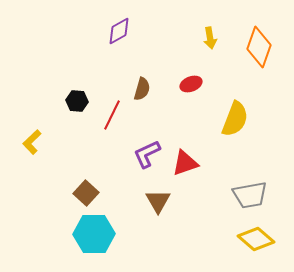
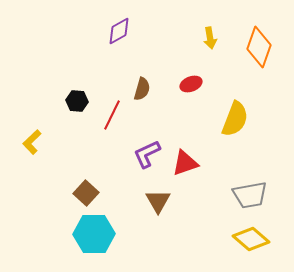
yellow diamond: moved 5 px left
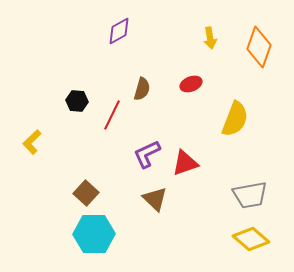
brown triangle: moved 3 px left, 2 px up; rotated 16 degrees counterclockwise
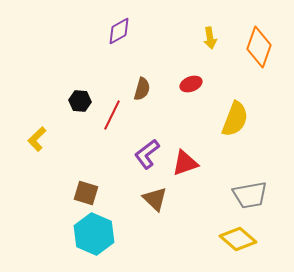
black hexagon: moved 3 px right
yellow L-shape: moved 5 px right, 3 px up
purple L-shape: rotated 12 degrees counterclockwise
brown square: rotated 25 degrees counterclockwise
cyan hexagon: rotated 24 degrees clockwise
yellow diamond: moved 13 px left
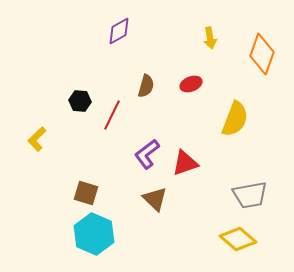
orange diamond: moved 3 px right, 7 px down
brown semicircle: moved 4 px right, 3 px up
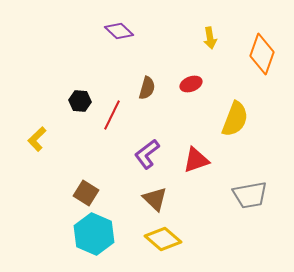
purple diamond: rotated 72 degrees clockwise
brown semicircle: moved 1 px right, 2 px down
red triangle: moved 11 px right, 3 px up
brown square: rotated 15 degrees clockwise
yellow diamond: moved 75 px left
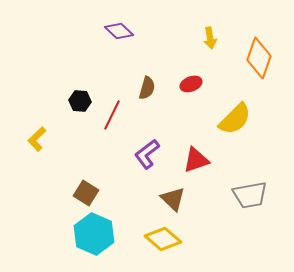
orange diamond: moved 3 px left, 4 px down
yellow semicircle: rotated 24 degrees clockwise
brown triangle: moved 18 px right
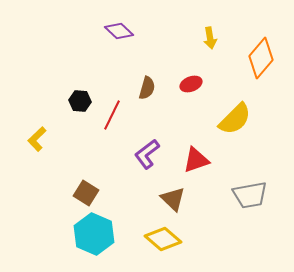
orange diamond: moved 2 px right; rotated 21 degrees clockwise
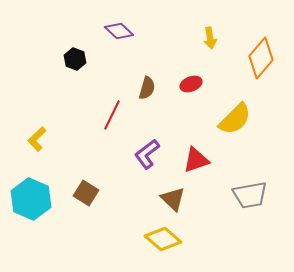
black hexagon: moved 5 px left, 42 px up; rotated 15 degrees clockwise
cyan hexagon: moved 63 px left, 35 px up
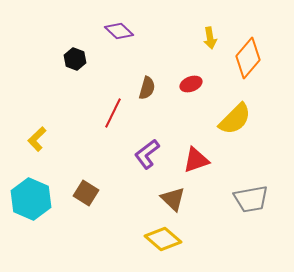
orange diamond: moved 13 px left
red line: moved 1 px right, 2 px up
gray trapezoid: moved 1 px right, 4 px down
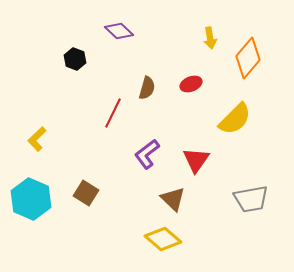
red triangle: rotated 36 degrees counterclockwise
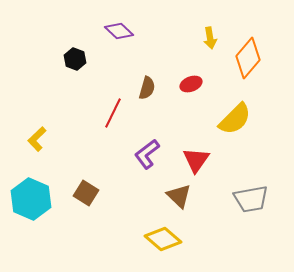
brown triangle: moved 6 px right, 3 px up
